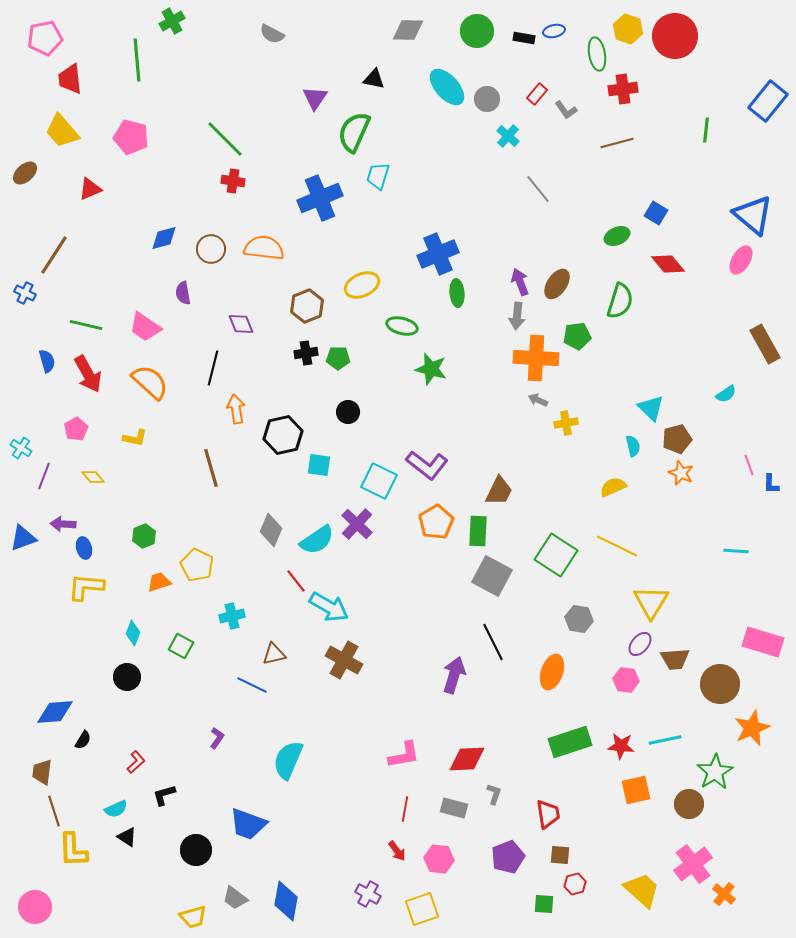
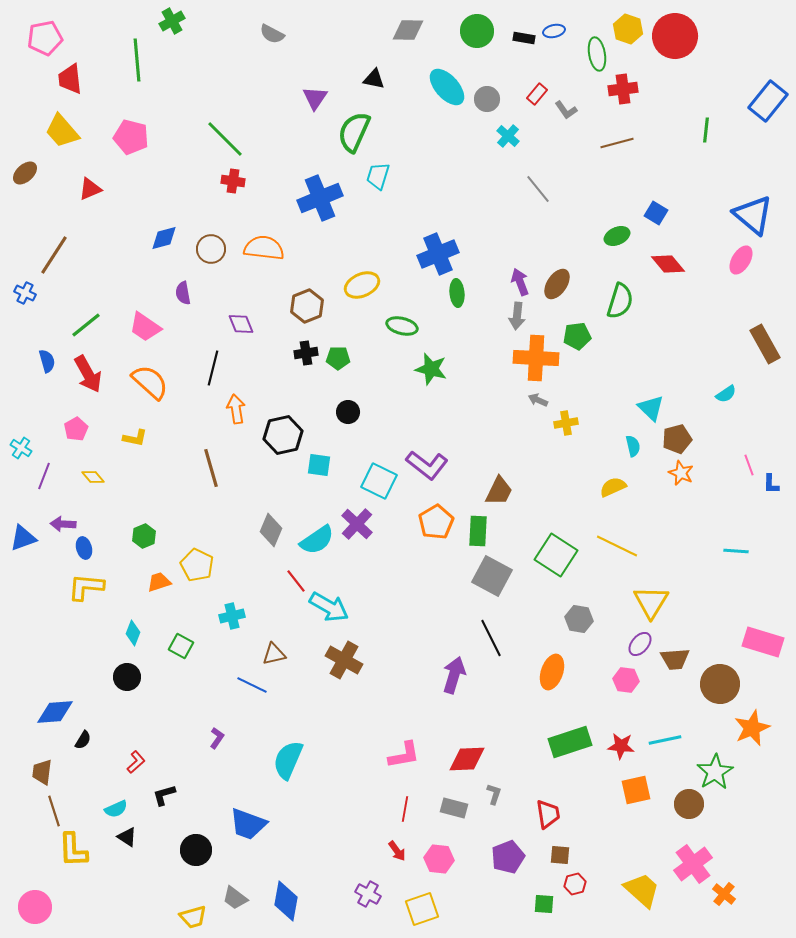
green line at (86, 325): rotated 52 degrees counterclockwise
black line at (493, 642): moved 2 px left, 4 px up
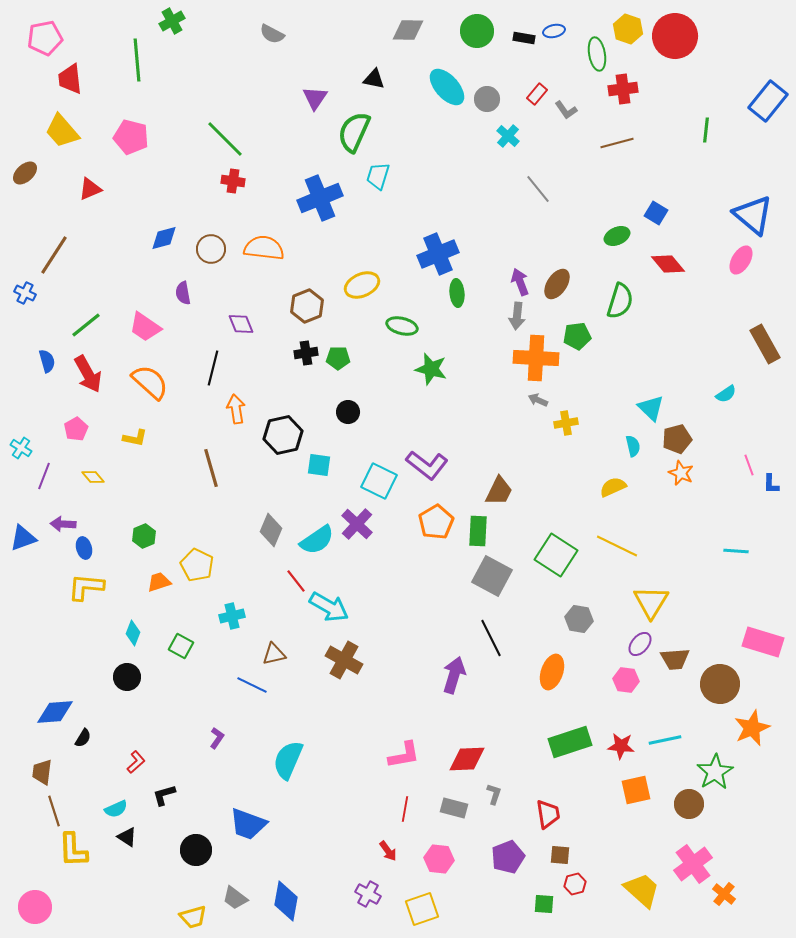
black semicircle at (83, 740): moved 2 px up
red arrow at (397, 851): moved 9 px left
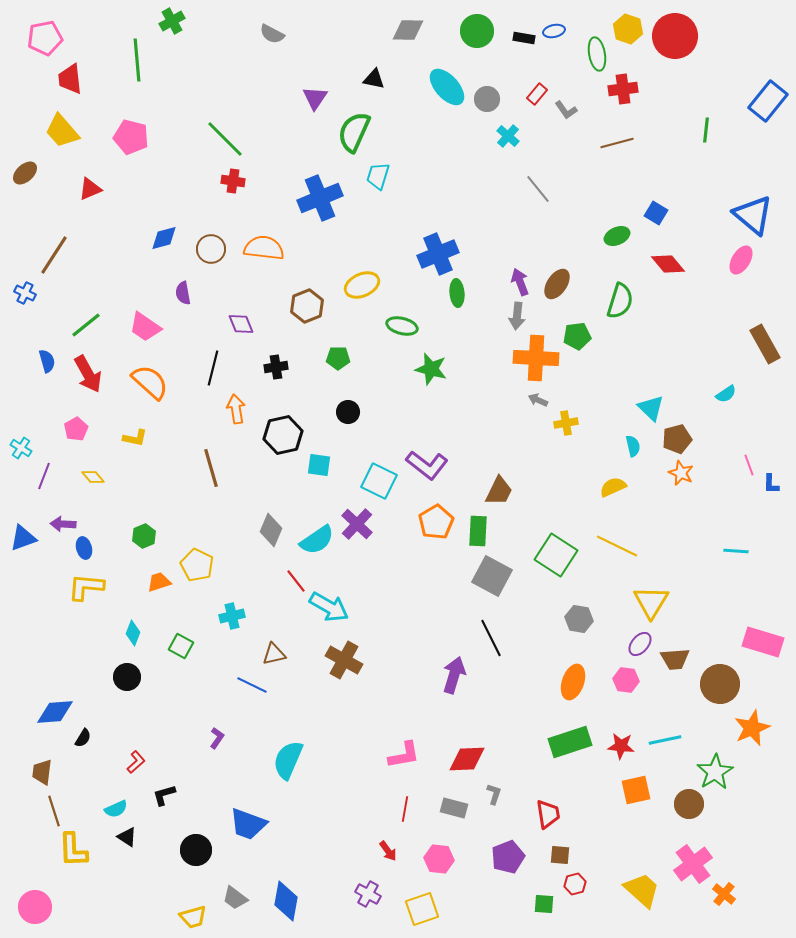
black cross at (306, 353): moved 30 px left, 14 px down
orange ellipse at (552, 672): moved 21 px right, 10 px down
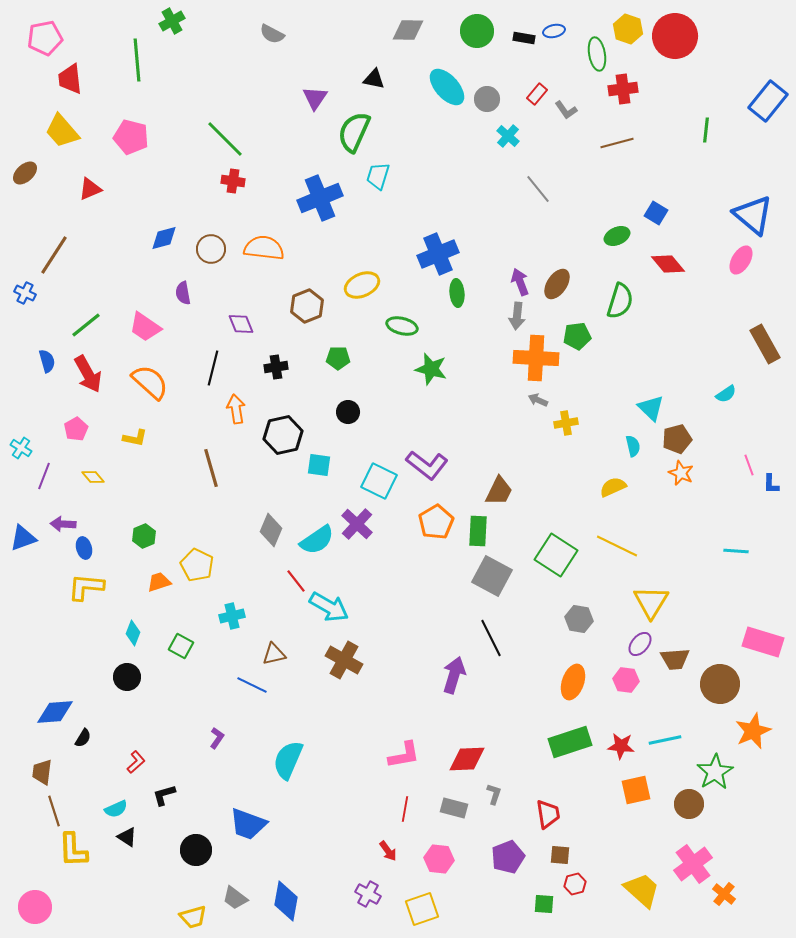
orange star at (752, 728): moved 1 px right, 3 px down
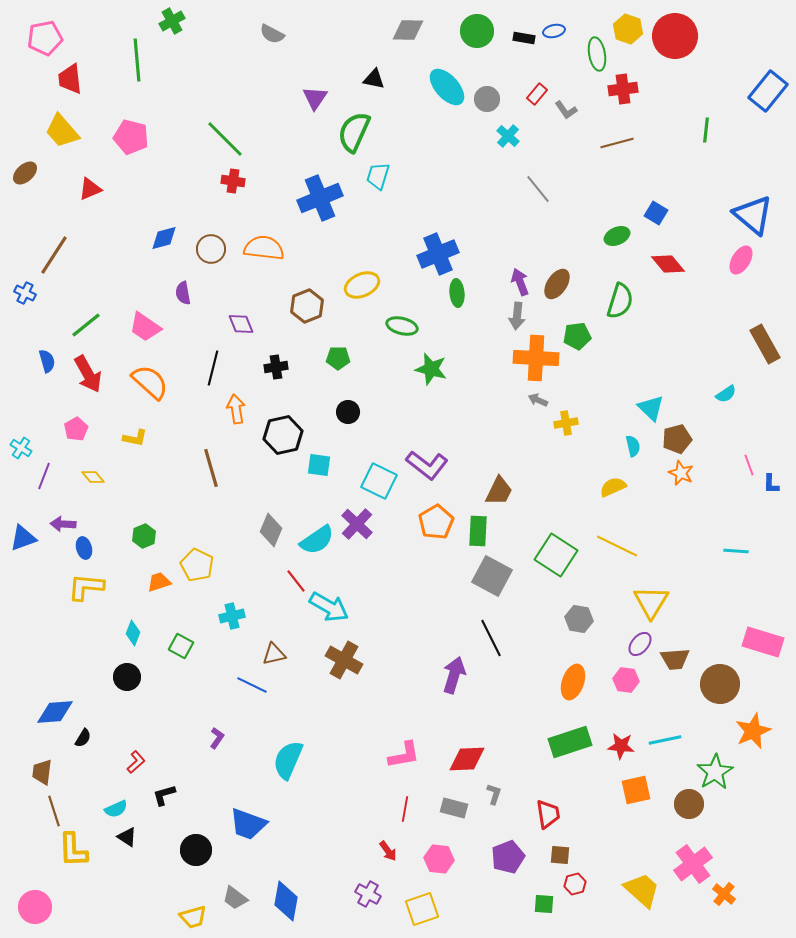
blue rectangle at (768, 101): moved 10 px up
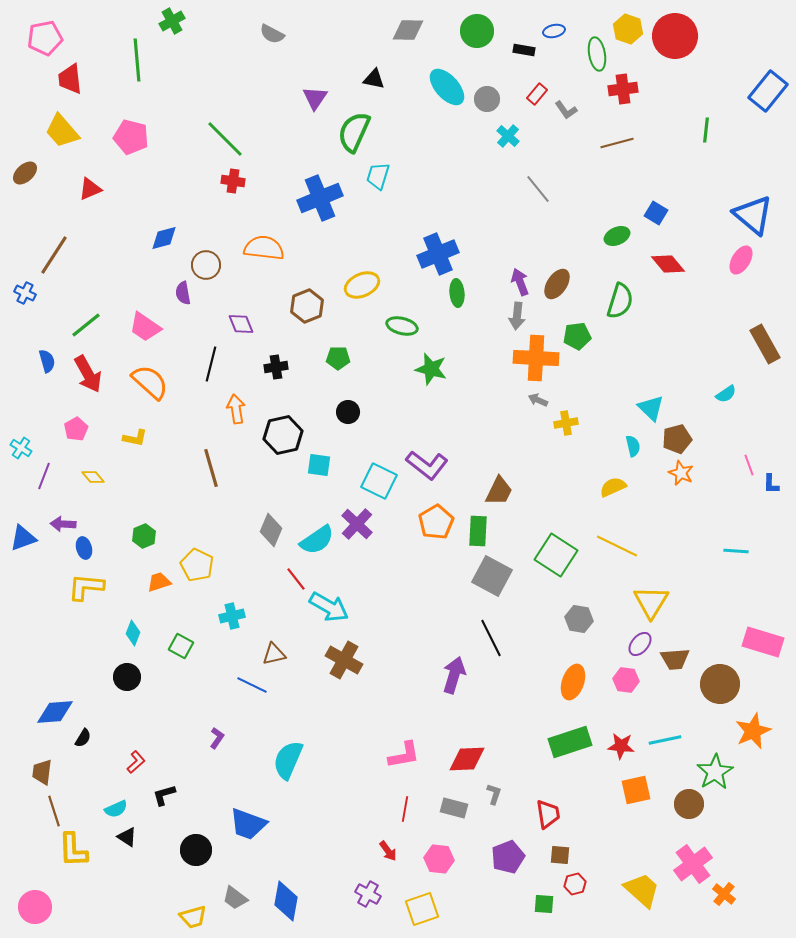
black rectangle at (524, 38): moved 12 px down
brown circle at (211, 249): moved 5 px left, 16 px down
black line at (213, 368): moved 2 px left, 4 px up
red line at (296, 581): moved 2 px up
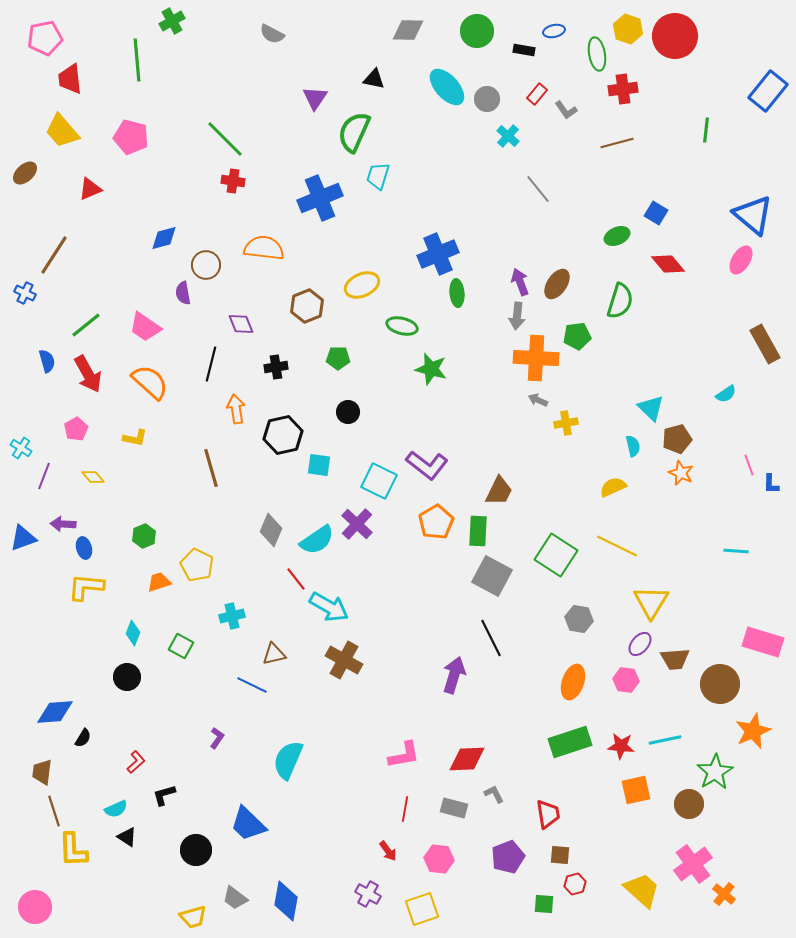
gray L-shape at (494, 794): rotated 45 degrees counterclockwise
blue trapezoid at (248, 824): rotated 24 degrees clockwise
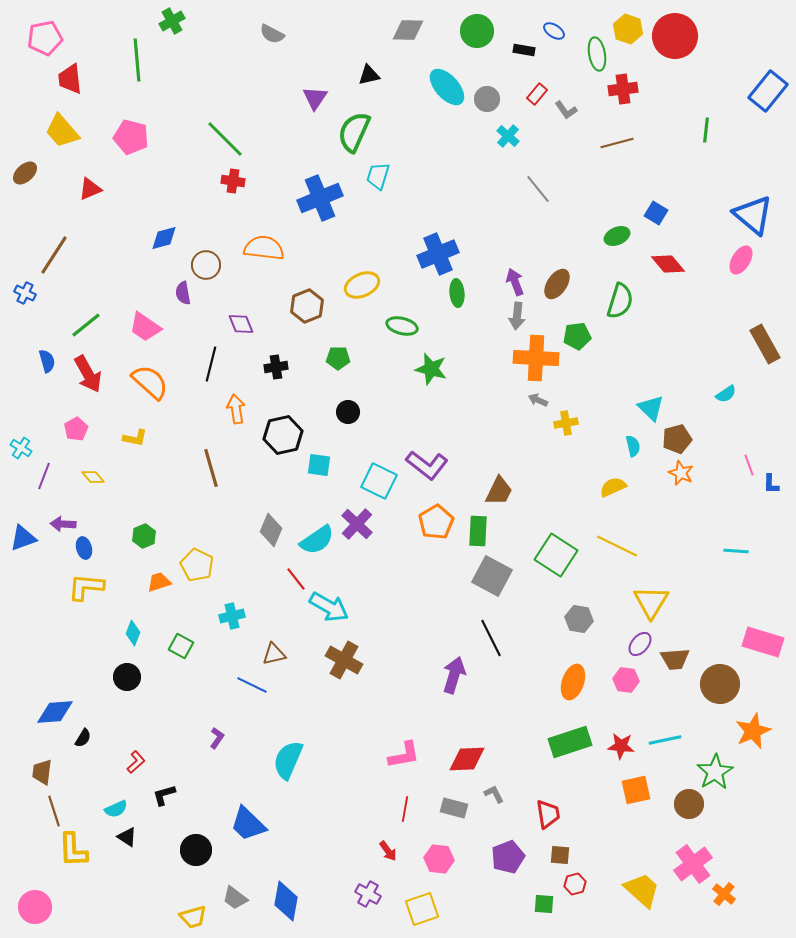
blue ellipse at (554, 31): rotated 45 degrees clockwise
black triangle at (374, 79): moved 5 px left, 4 px up; rotated 25 degrees counterclockwise
purple arrow at (520, 282): moved 5 px left
